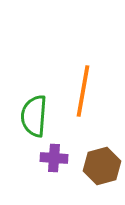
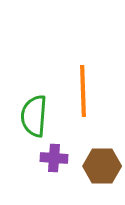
orange line: rotated 12 degrees counterclockwise
brown hexagon: rotated 15 degrees clockwise
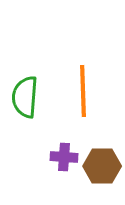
green semicircle: moved 9 px left, 19 px up
purple cross: moved 10 px right, 1 px up
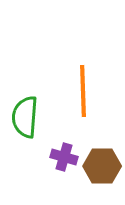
green semicircle: moved 20 px down
purple cross: rotated 12 degrees clockwise
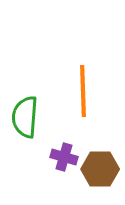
brown hexagon: moved 2 px left, 3 px down
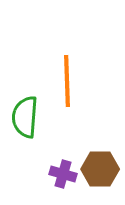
orange line: moved 16 px left, 10 px up
purple cross: moved 1 px left, 17 px down
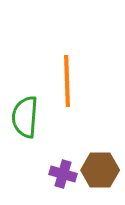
brown hexagon: moved 1 px down
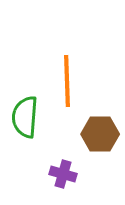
brown hexagon: moved 36 px up
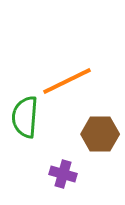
orange line: rotated 66 degrees clockwise
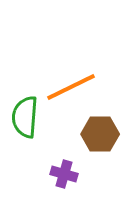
orange line: moved 4 px right, 6 px down
purple cross: moved 1 px right
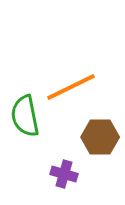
green semicircle: moved 1 px up; rotated 15 degrees counterclockwise
brown hexagon: moved 3 px down
